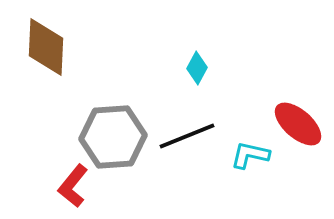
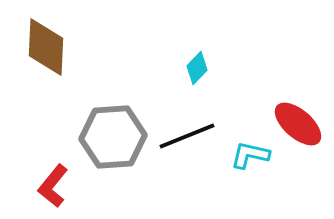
cyan diamond: rotated 16 degrees clockwise
red L-shape: moved 20 px left
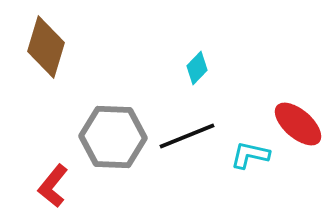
brown diamond: rotated 14 degrees clockwise
gray hexagon: rotated 6 degrees clockwise
